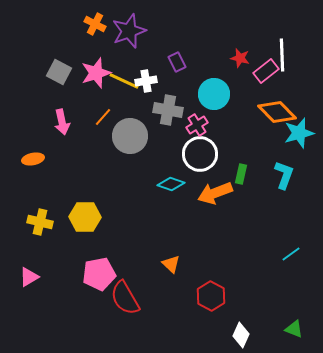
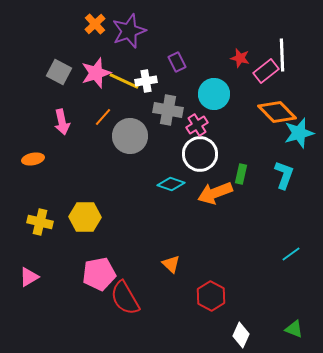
orange cross: rotated 20 degrees clockwise
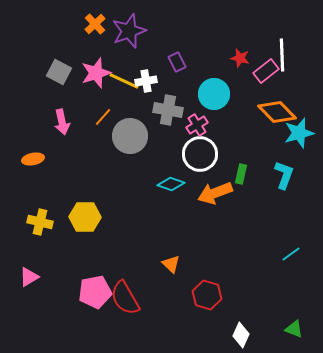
pink pentagon: moved 4 px left, 18 px down
red hexagon: moved 4 px left, 1 px up; rotated 12 degrees counterclockwise
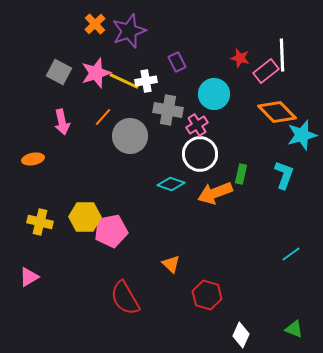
cyan star: moved 3 px right, 2 px down
pink pentagon: moved 16 px right, 61 px up
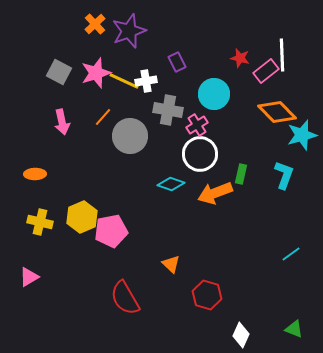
orange ellipse: moved 2 px right, 15 px down; rotated 10 degrees clockwise
yellow hexagon: moved 3 px left; rotated 24 degrees counterclockwise
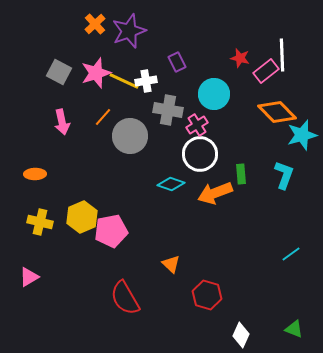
green rectangle: rotated 18 degrees counterclockwise
